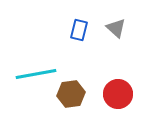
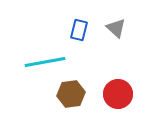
cyan line: moved 9 px right, 12 px up
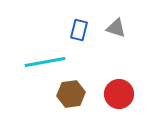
gray triangle: rotated 25 degrees counterclockwise
red circle: moved 1 px right
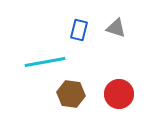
brown hexagon: rotated 16 degrees clockwise
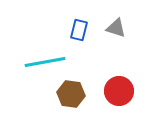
red circle: moved 3 px up
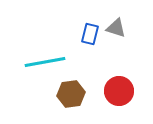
blue rectangle: moved 11 px right, 4 px down
brown hexagon: rotated 16 degrees counterclockwise
